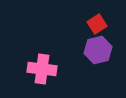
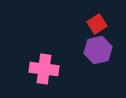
pink cross: moved 2 px right
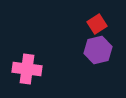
pink cross: moved 17 px left
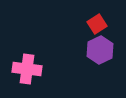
purple hexagon: moved 2 px right; rotated 12 degrees counterclockwise
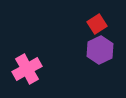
pink cross: rotated 36 degrees counterclockwise
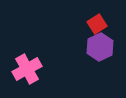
purple hexagon: moved 3 px up
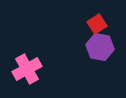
purple hexagon: rotated 24 degrees counterclockwise
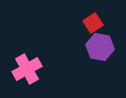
red square: moved 4 px left, 1 px up
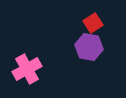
purple hexagon: moved 11 px left
